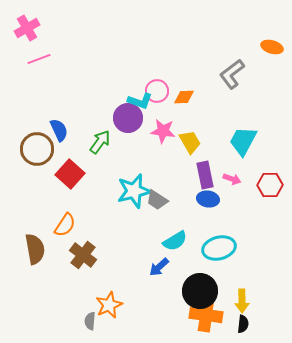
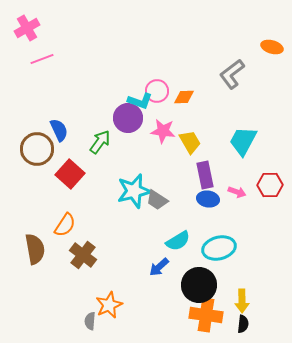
pink line: moved 3 px right
pink arrow: moved 5 px right, 13 px down
cyan semicircle: moved 3 px right
black circle: moved 1 px left, 6 px up
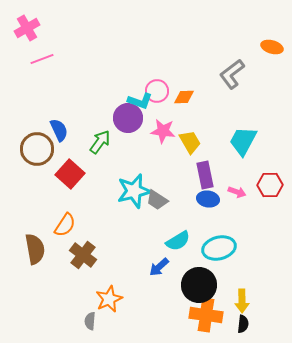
orange star: moved 6 px up
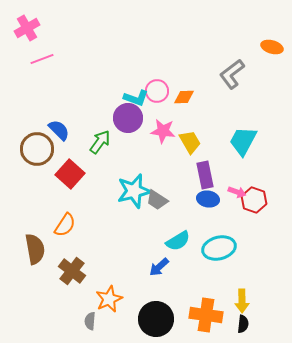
cyan L-shape: moved 4 px left, 3 px up
blue semicircle: rotated 20 degrees counterclockwise
red hexagon: moved 16 px left, 15 px down; rotated 20 degrees clockwise
brown cross: moved 11 px left, 16 px down
black circle: moved 43 px left, 34 px down
